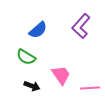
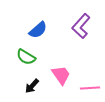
black arrow: rotated 112 degrees clockwise
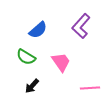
pink trapezoid: moved 13 px up
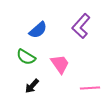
pink trapezoid: moved 1 px left, 2 px down
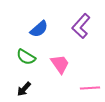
blue semicircle: moved 1 px right, 1 px up
black arrow: moved 8 px left, 3 px down
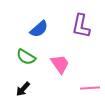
purple L-shape: rotated 30 degrees counterclockwise
black arrow: moved 1 px left
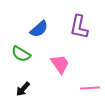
purple L-shape: moved 2 px left, 1 px down
green semicircle: moved 5 px left, 3 px up
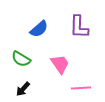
purple L-shape: rotated 10 degrees counterclockwise
green semicircle: moved 5 px down
pink line: moved 9 px left
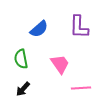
green semicircle: rotated 48 degrees clockwise
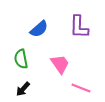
pink line: rotated 24 degrees clockwise
